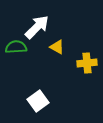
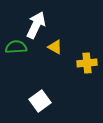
white arrow: moved 1 px left, 2 px up; rotated 20 degrees counterclockwise
yellow triangle: moved 2 px left
white square: moved 2 px right
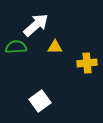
white arrow: rotated 24 degrees clockwise
yellow triangle: rotated 28 degrees counterclockwise
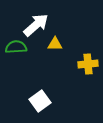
yellow triangle: moved 3 px up
yellow cross: moved 1 px right, 1 px down
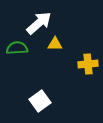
white arrow: moved 3 px right, 2 px up
green semicircle: moved 1 px right, 1 px down
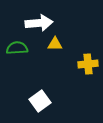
white arrow: rotated 36 degrees clockwise
